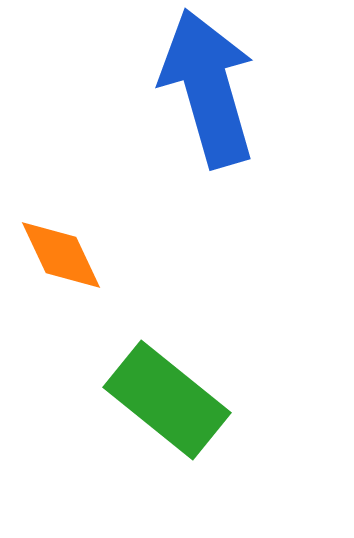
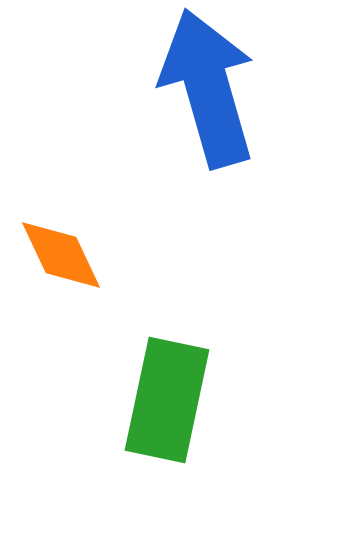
green rectangle: rotated 63 degrees clockwise
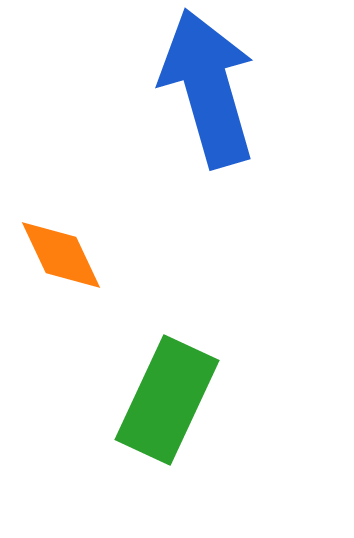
green rectangle: rotated 13 degrees clockwise
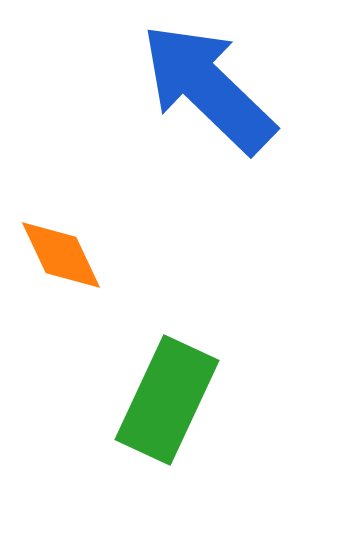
blue arrow: rotated 30 degrees counterclockwise
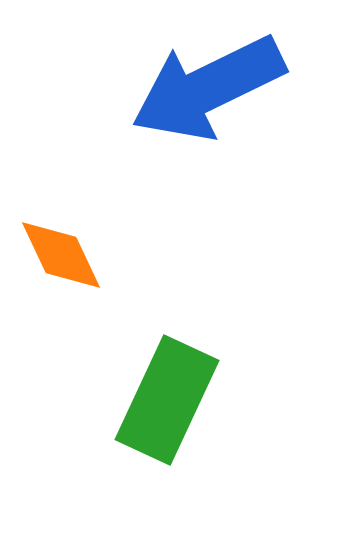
blue arrow: rotated 70 degrees counterclockwise
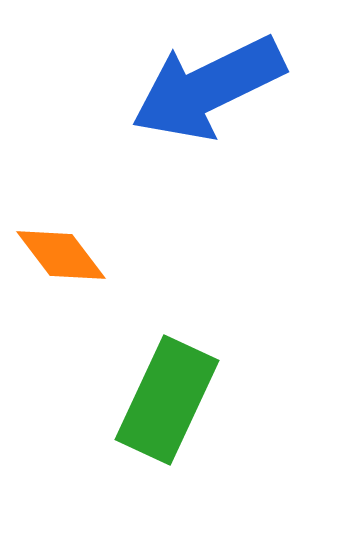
orange diamond: rotated 12 degrees counterclockwise
